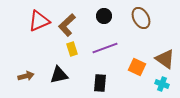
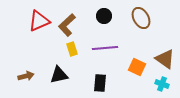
purple line: rotated 15 degrees clockwise
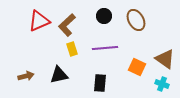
brown ellipse: moved 5 px left, 2 px down
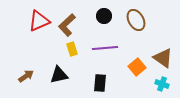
brown triangle: moved 2 px left, 1 px up
orange square: rotated 24 degrees clockwise
brown arrow: rotated 21 degrees counterclockwise
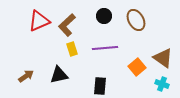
black rectangle: moved 3 px down
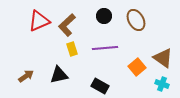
black rectangle: rotated 66 degrees counterclockwise
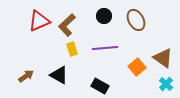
black triangle: rotated 42 degrees clockwise
cyan cross: moved 4 px right; rotated 24 degrees clockwise
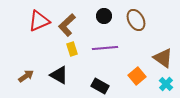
orange square: moved 9 px down
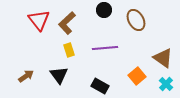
black circle: moved 6 px up
red triangle: moved 1 px up; rotated 45 degrees counterclockwise
brown L-shape: moved 2 px up
yellow rectangle: moved 3 px left, 1 px down
black triangle: rotated 24 degrees clockwise
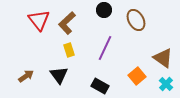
purple line: rotated 60 degrees counterclockwise
